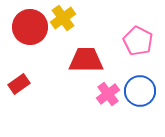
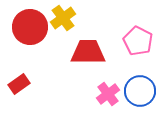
red trapezoid: moved 2 px right, 8 px up
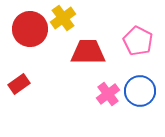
red circle: moved 2 px down
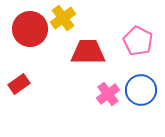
blue circle: moved 1 px right, 1 px up
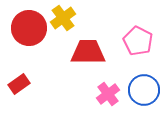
red circle: moved 1 px left, 1 px up
blue circle: moved 3 px right
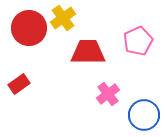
pink pentagon: rotated 20 degrees clockwise
blue circle: moved 25 px down
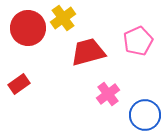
red circle: moved 1 px left
red trapezoid: rotated 15 degrees counterclockwise
blue circle: moved 1 px right
